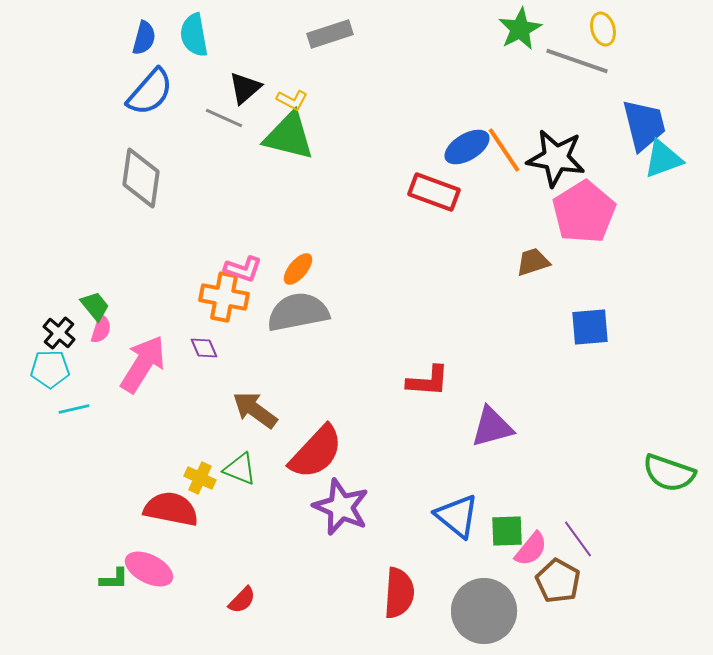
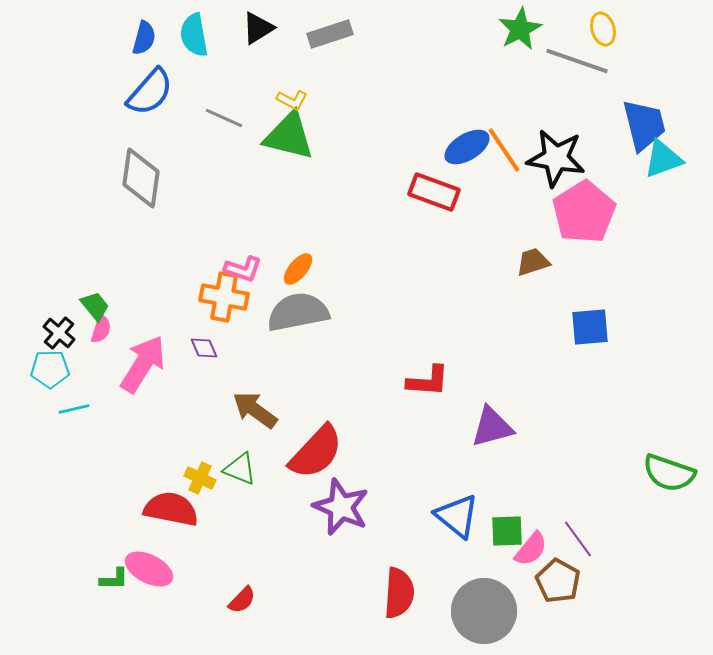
black triangle at (245, 88): moved 13 px right, 60 px up; rotated 9 degrees clockwise
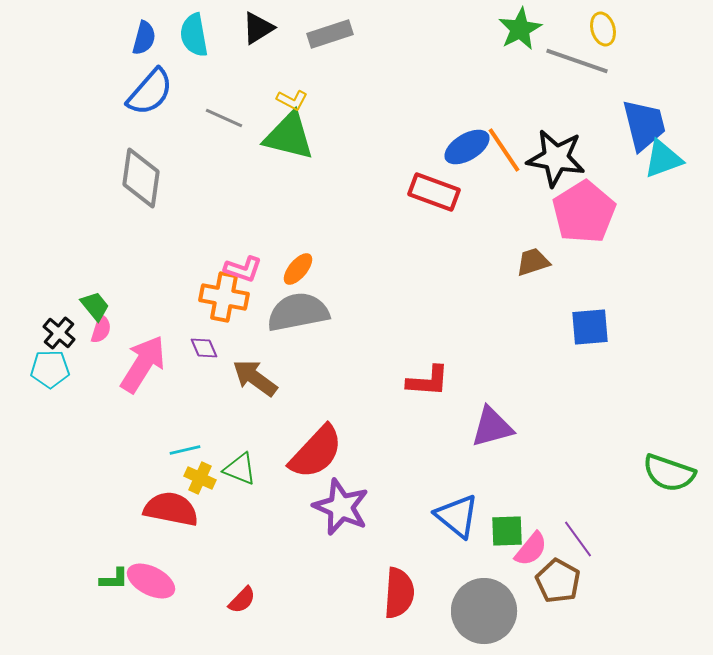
cyan line at (74, 409): moved 111 px right, 41 px down
brown arrow at (255, 410): moved 32 px up
pink ellipse at (149, 569): moved 2 px right, 12 px down
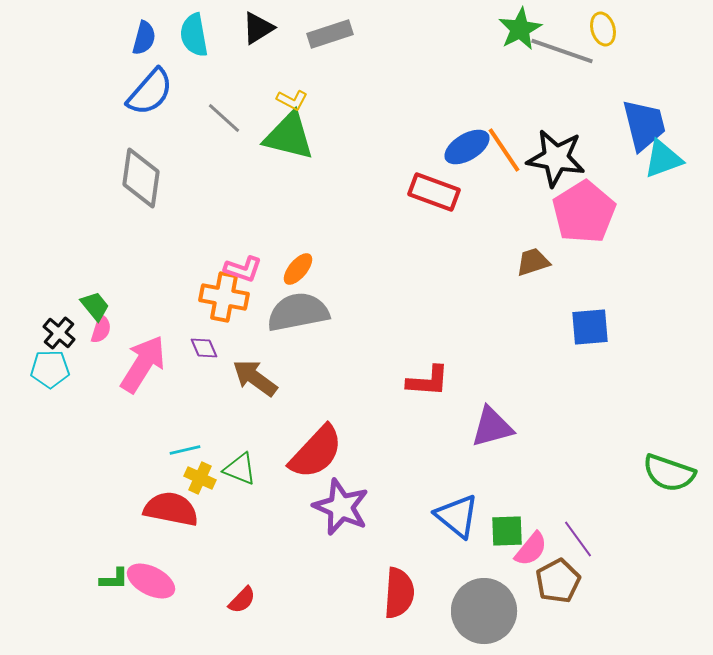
gray line at (577, 61): moved 15 px left, 10 px up
gray line at (224, 118): rotated 18 degrees clockwise
brown pentagon at (558, 581): rotated 15 degrees clockwise
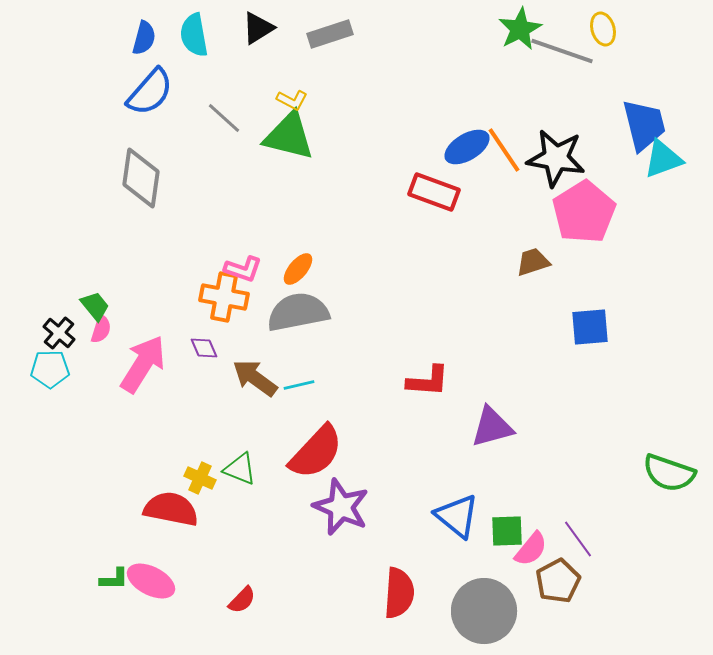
cyan line at (185, 450): moved 114 px right, 65 px up
